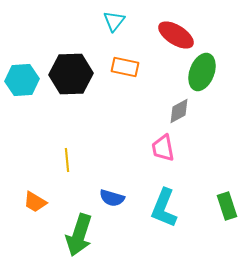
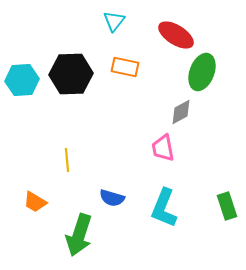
gray diamond: moved 2 px right, 1 px down
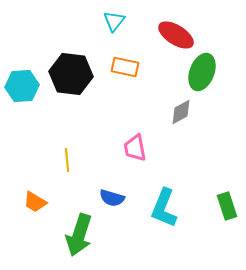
black hexagon: rotated 9 degrees clockwise
cyan hexagon: moved 6 px down
pink trapezoid: moved 28 px left
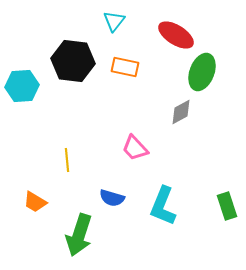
black hexagon: moved 2 px right, 13 px up
pink trapezoid: rotated 32 degrees counterclockwise
cyan L-shape: moved 1 px left, 2 px up
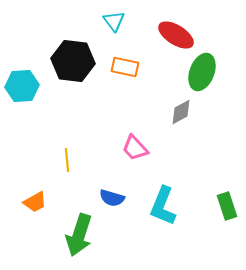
cyan triangle: rotated 15 degrees counterclockwise
orange trapezoid: rotated 60 degrees counterclockwise
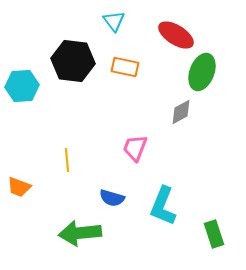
pink trapezoid: rotated 64 degrees clockwise
orange trapezoid: moved 16 px left, 15 px up; rotated 50 degrees clockwise
green rectangle: moved 13 px left, 28 px down
green arrow: moved 1 px right, 2 px up; rotated 66 degrees clockwise
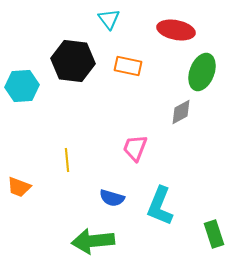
cyan triangle: moved 5 px left, 2 px up
red ellipse: moved 5 px up; rotated 21 degrees counterclockwise
orange rectangle: moved 3 px right, 1 px up
cyan L-shape: moved 3 px left
green arrow: moved 13 px right, 8 px down
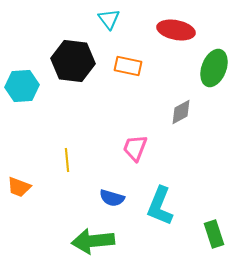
green ellipse: moved 12 px right, 4 px up
